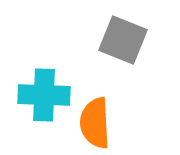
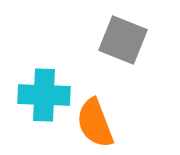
orange semicircle: rotated 18 degrees counterclockwise
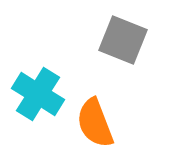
cyan cross: moved 6 px left, 1 px up; rotated 30 degrees clockwise
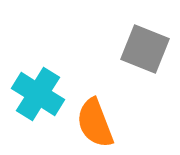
gray square: moved 22 px right, 9 px down
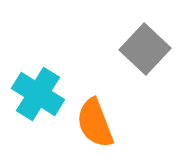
gray square: rotated 21 degrees clockwise
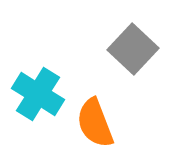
gray square: moved 12 px left
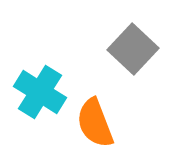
cyan cross: moved 2 px right, 2 px up
